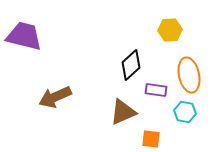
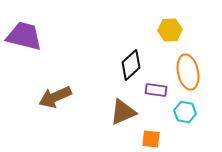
orange ellipse: moved 1 px left, 3 px up
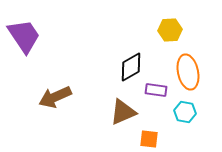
purple trapezoid: rotated 42 degrees clockwise
black diamond: moved 2 px down; rotated 12 degrees clockwise
orange square: moved 2 px left
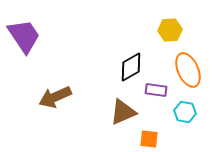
orange ellipse: moved 2 px up; rotated 12 degrees counterclockwise
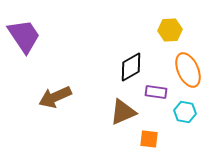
purple rectangle: moved 2 px down
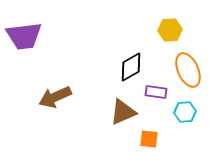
purple trapezoid: rotated 117 degrees clockwise
cyan hexagon: rotated 15 degrees counterclockwise
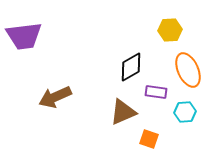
orange square: rotated 12 degrees clockwise
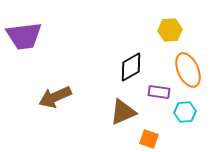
purple rectangle: moved 3 px right
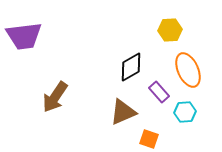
purple rectangle: rotated 40 degrees clockwise
brown arrow: rotated 32 degrees counterclockwise
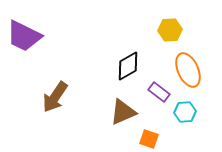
purple trapezoid: rotated 33 degrees clockwise
black diamond: moved 3 px left, 1 px up
purple rectangle: rotated 10 degrees counterclockwise
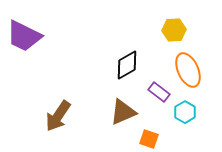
yellow hexagon: moved 4 px right
black diamond: moved 1 px left, 1 px up
brown arrow: moved 3 px right, 19 px down
cyan hexagon: rotated 25 degrees counterclockwise
